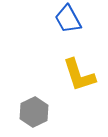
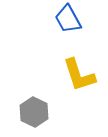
gray hexagon: rotated 8 degrees counterclockwise
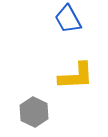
yellow L-shape: moved 3 px left, 1 px down; rotated 75 degrees counterclockwise
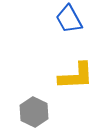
blue trapezoid: moved 1 px right
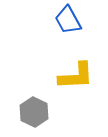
blue trapezoid: moved 1 px left, 1 px down
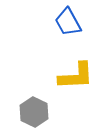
blue trapezoid: moved 2 px down
